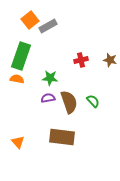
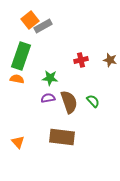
gray rectangle: moved 5 px left
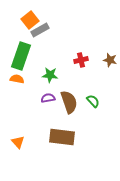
gray rectangle: moved 3 px left, 4 px down
green star: moved 3 px up
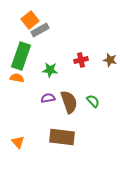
green star: moved 5 px up
orange semicircle: moved 1 px up
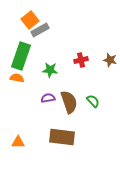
orange triangle: rotated 48 degrees counterclockwise
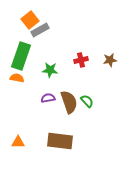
brown star: rotated 24 degrees counterclockwise
green semicircle: moved 6 px left
brown rectangle: moved 2 px left, 4 px down
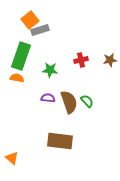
gray rectangle: rotated 12 degrees clockwise
purple semicircle: rotated 16 degrees clockwise
orange triangle: moved 6 px left, 16 px down; rotated 40 degrees clockwise
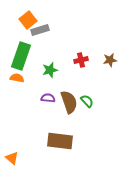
orange square: moved 2 px left
green star: rotated 21 degrees counterclockwise
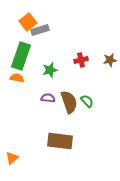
orange square: moved 2 px down
orange triangle: rotated 40 degrees clockwise
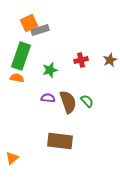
orange square: moved 1 px right, 1 px down; rotated 12 degrees clockwise
brown star: rotated 16 degrees counterclockwise
brown semicircle: moved 1 px left
